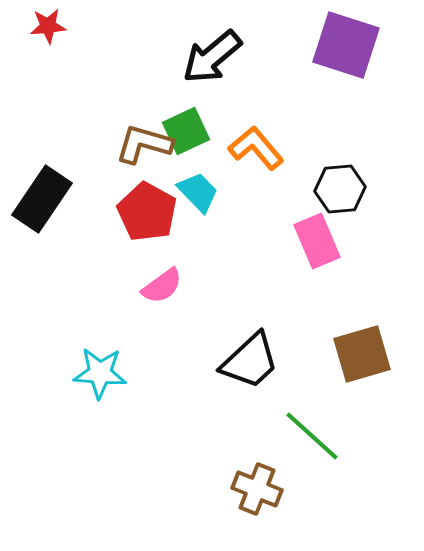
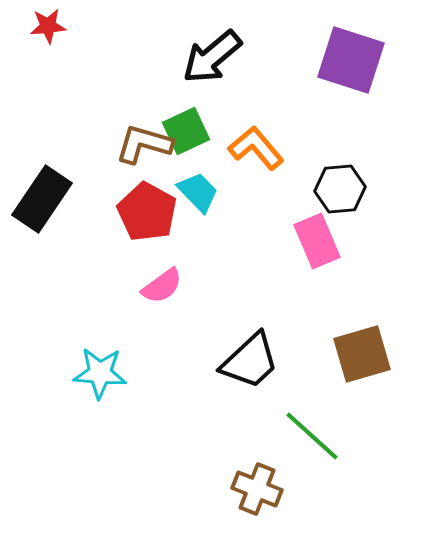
purple square: moved 5 px right, 15 px down
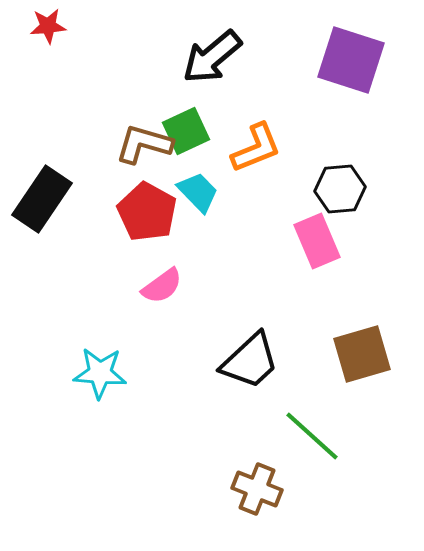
orange L-shape: rotated 108 degrees clockwise
